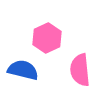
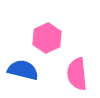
pink semicircle: moved 3 px left, 4 px down
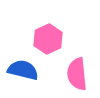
pink hexagon: moved 1 px right, 1 px down
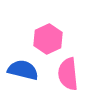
pink semicircle: moved 9 px left
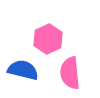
pink semicircle: moved 2 px right, 1 px up
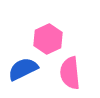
blue semicircle: moved 1 px up; rotated 40 degrees counterclockwise
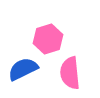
pink hexagon: rotated 8 degrees clockwise
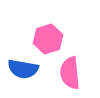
blue semicircle: rotated 144 degrees counterclockwise
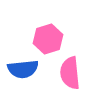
blue semicircle: rotated 16 degrees counterclockwise
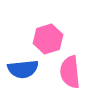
pink semicircle: moved 1 px up
